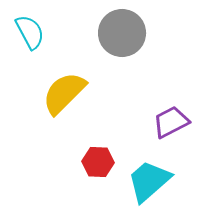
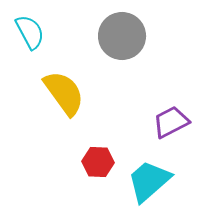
gray circle: moved 3 px down
yellow semicircle: rotated 99 degrees clockwise
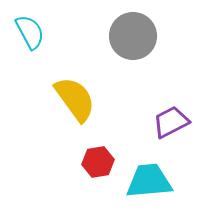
gray circle: moved 11 px right
yellow semicircle: moved 11 px right, 6 px down
red hexagon: rotated 12 degrees counterclockwise
cyan trapezoid: rotated 36 degrees clockwise
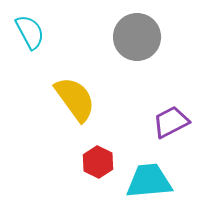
gray circle: moved 4 px right, 1 px down
red hexagon: rotated 24 degrees counterclockwise
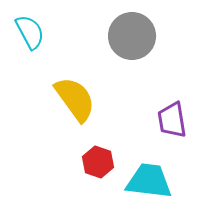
gray circle: moved 5 px left, 1 px up
purple trapezoid: moved 1 px right, 2 px up; rotated 72 degrees counterclockwise
red hexagon: rotated 8 degrees counterclockwise
cyan trapezoid: rotated 12 degrees clockwise
